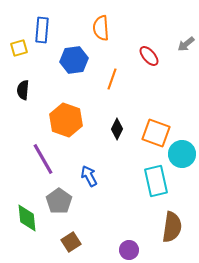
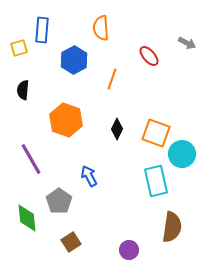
gray arrow: moved 1 px right, 1 px up; rotated 114 degrees counterclockwise
blue hexagon: rotated 20 degrees counterclockwise
purple line: moved 12 px left
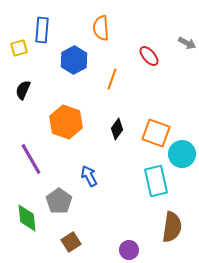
black semicircle: rotated 18 degrees clockwise
orange hexagon: moved 2 px down
black diamond: rotated 10 degrees clockwise
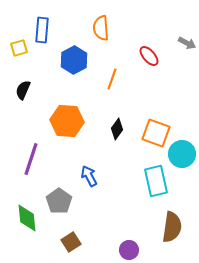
orange hexagon: moved 1 px right, 1 px up; rotated 16 degrees counterclockwise
purple line: rotated 48 degrees clockwise
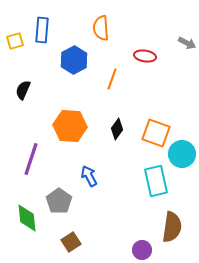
yellow square: moved 4 px left, 7 px up
red ellipse: moved 4 px left; rotated 40 degrees counterclockwise
orange hexagon: moved 3 px right, 5 px down
purple circle: moved 13 px right
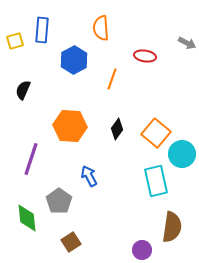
orange square: rotated 20 degrees clockwise
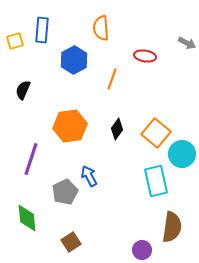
orange hexagon: rotated 12 degrees counterclockwise
gray pentagon: moved 6 px right, 9 px up; rotated 10 degrees clockwise
